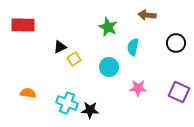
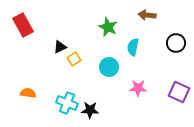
red rectangle: rotated 60 degrees clockwise
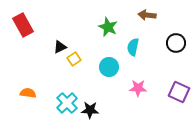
cyan cross: rotated 25 degrees clockwise
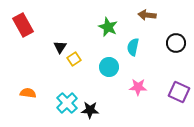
black triangle: rotated 32 degrees counterclockwise
pink star: moved 1 px up
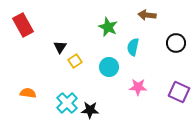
yellow square: moved 1 px right, 2 px down
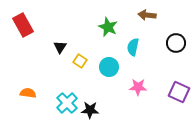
yellow square: moved 5 px right; rotated 24 degrees counterclockwise
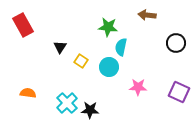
green star: rotated 18 degrees counterclockwise
cyan semicircle: moved 12 px left
yellow square: moved 1 px right
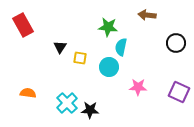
yellow square: moved 1 px left, 3 px up; rotated 24 degrees counterclockwise
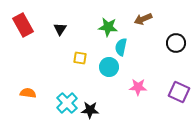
brown arrow: moved 4 px left, 4 px down; rotated 30 degrees counterclockwise
black triangle: moved 18 px up
